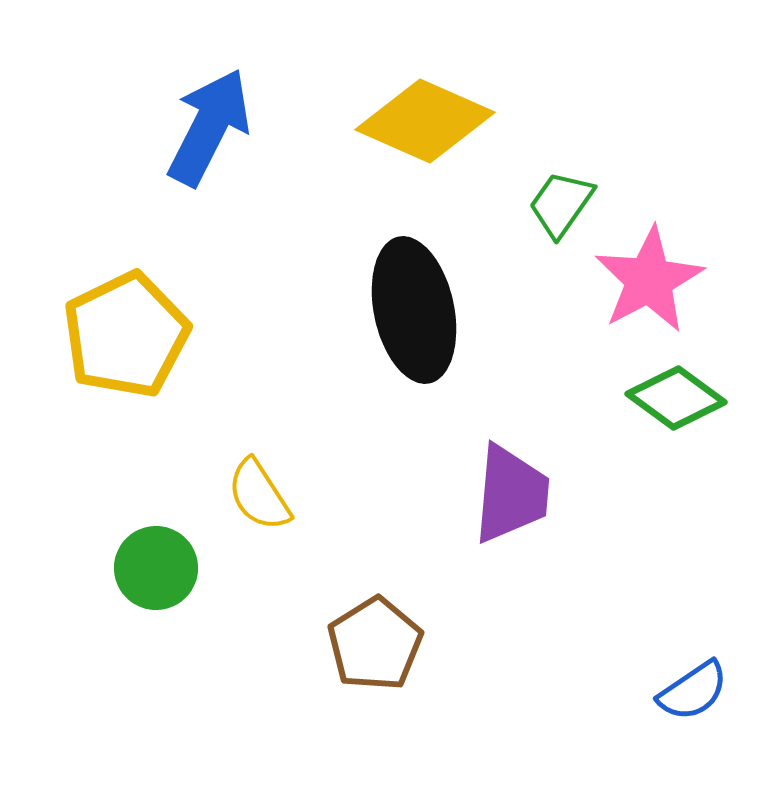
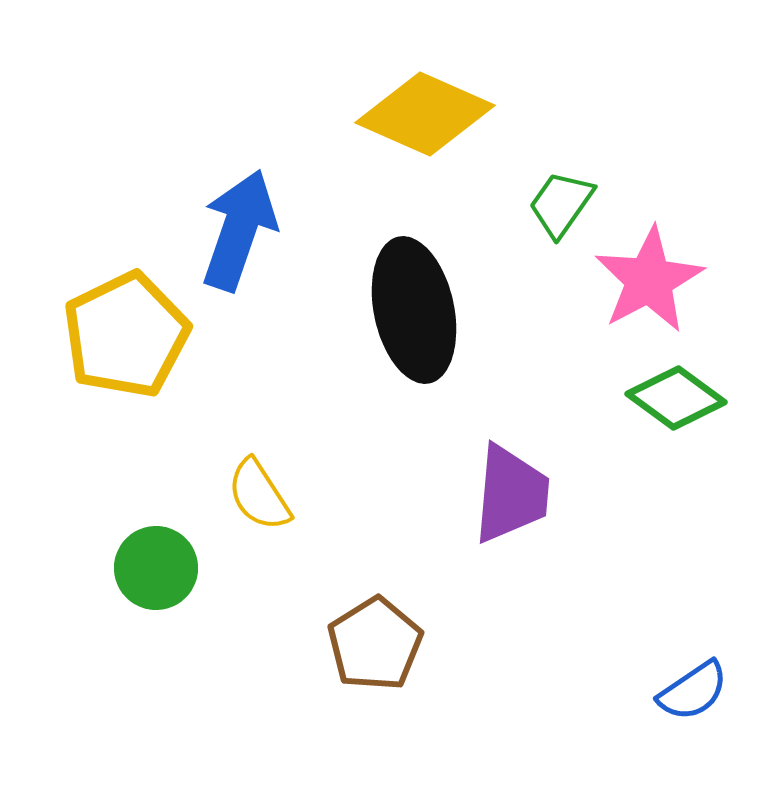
yellow diamond: moved 7 px up
blue arrow: moved 30 px right, 103 px down; rotated 8 degrees counterclockwise
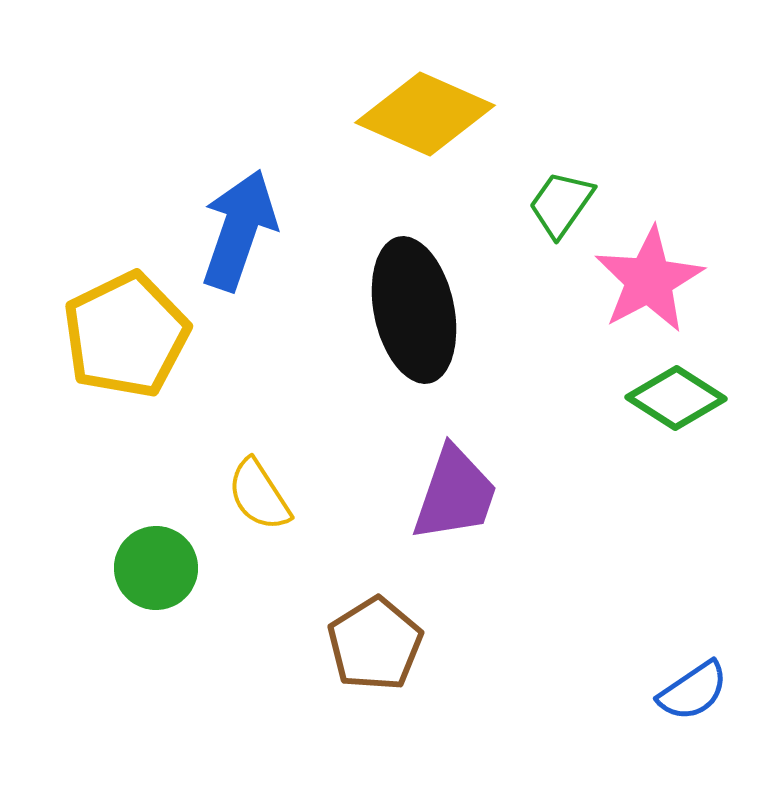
green diamond: rotated 4 degrees counterclockwise
purple trapezoid: moved 56 px left; rotated 14 degrees clockwise
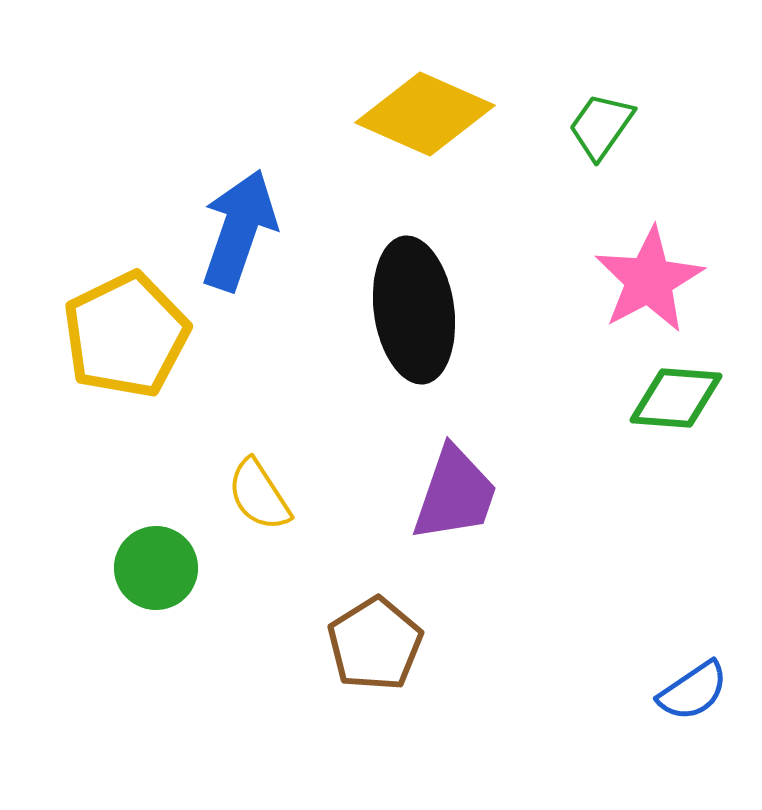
green trapezoid: moved 40 px right, 78 px up
black ellipse: rotated 4 degrees clockwise
green diamond: rotated 28 degrees counterclockwise
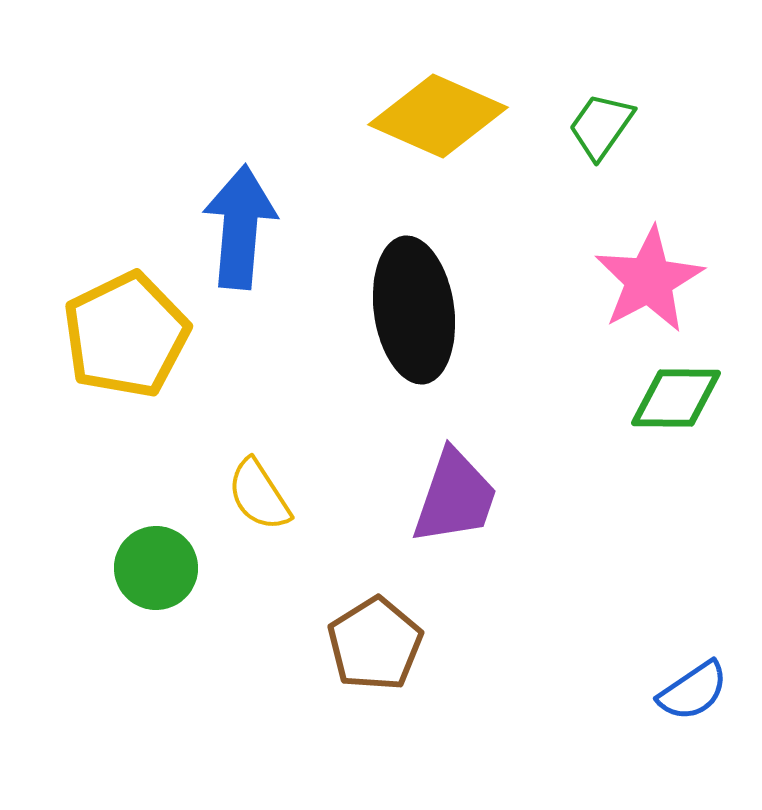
yellow diamond: moved 13 px right, 2 px down
blue arrow: moved 1 px right, 3 px up; rotated 14 degrees counterclockwise
green diamond: rotated 4 degrees counterclockwise
purple trapezoid: moved 3 px down
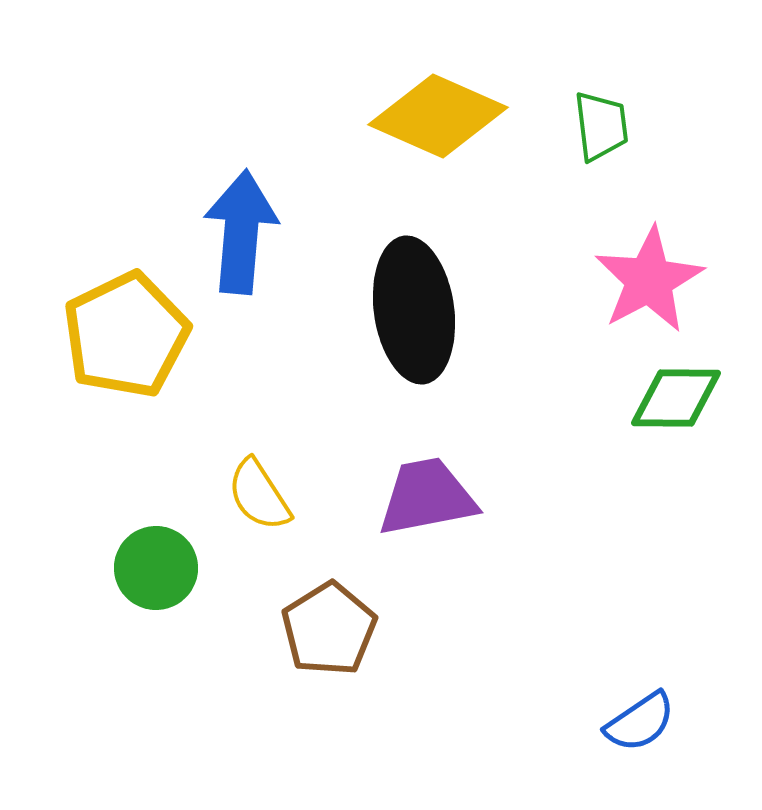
green trapezoid: rotated 138 degrees clockwise
blue arrow: moved 1 px right, 5 px down
purple trapezoid: moved 28 px left; rotated 120 degrees counterclockwise
brown pentagon: moved 46 px left, 15 px up
blue semicircle: moved 53 px left, 31 px down
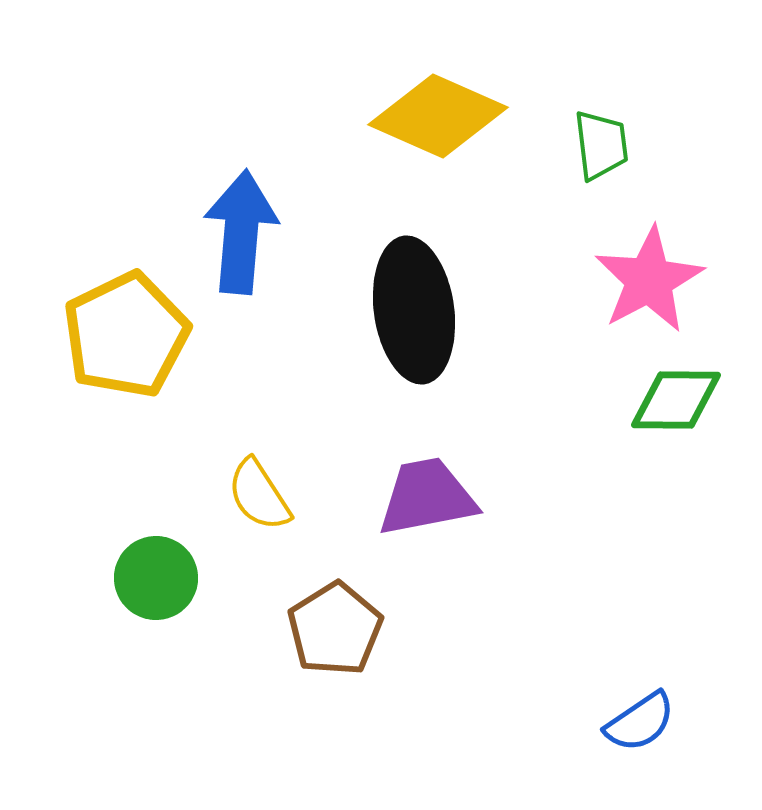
green trapezoid: moved 19 px down
green diamond: moved 2 px down
green circle: moved 10 px down
brown pentagon: moved 6 px right
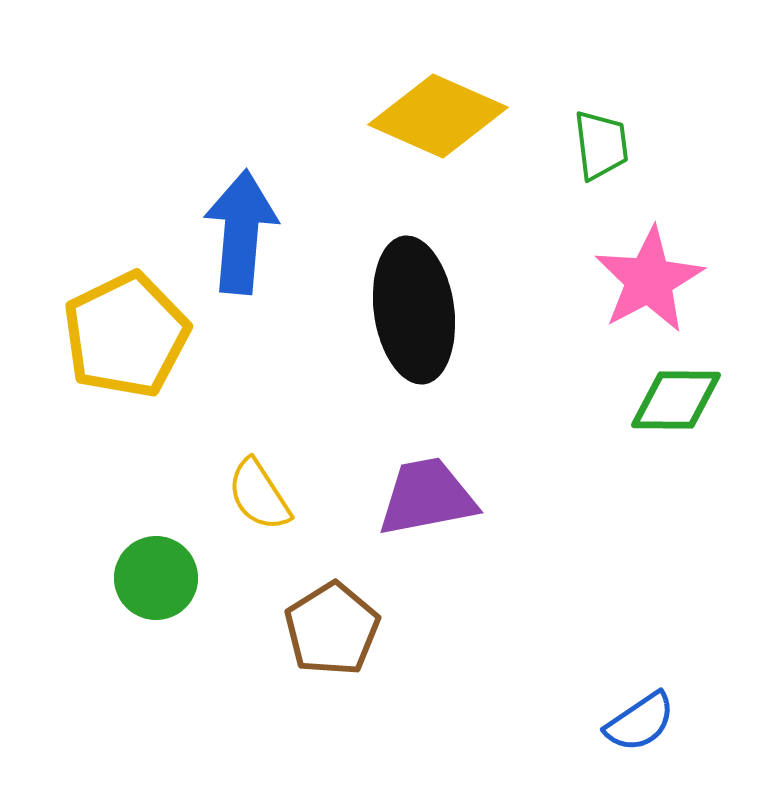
brown pentagon: moved 3 px left
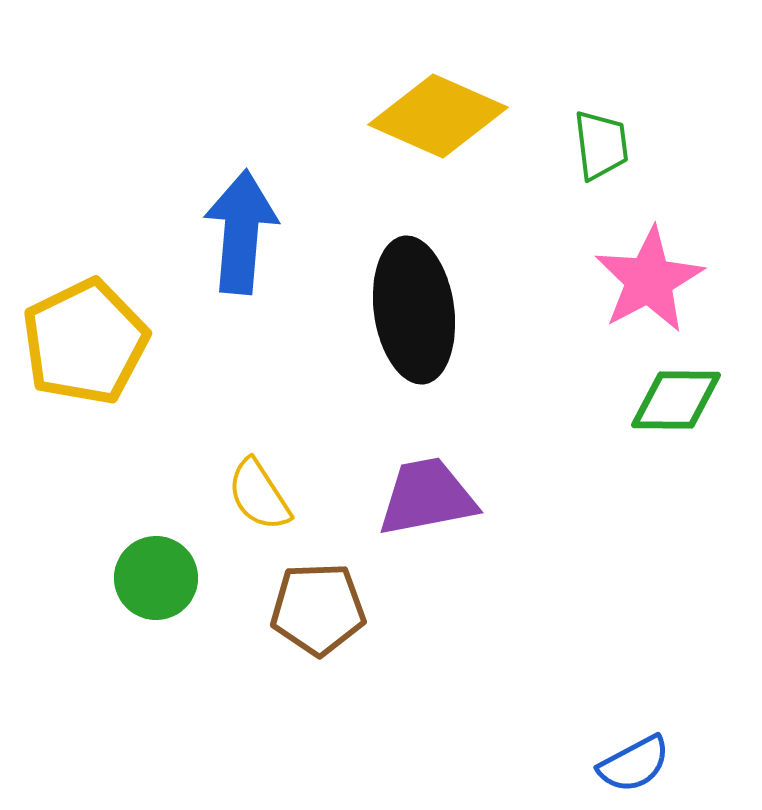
yellow pentagon: moved 41 px left, 7 px down
brown pentagon: moved 14 px left, 20 px up; rotated 30 degrees clockwise
blue semicircle: moved 6 px left, 42 px down; rotated 6 degrees clockwise
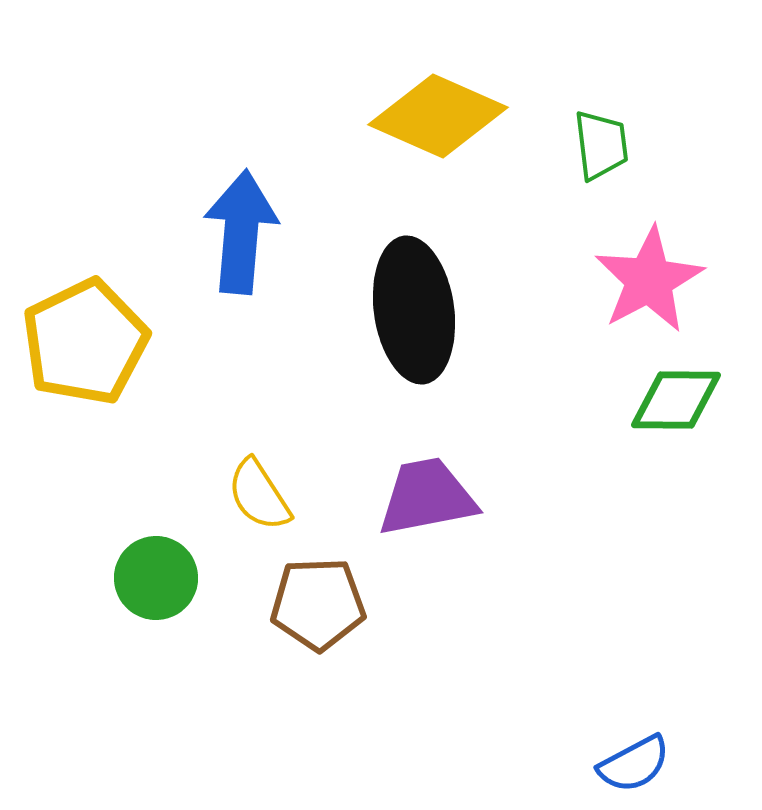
brown pentagon: moved 5 px up
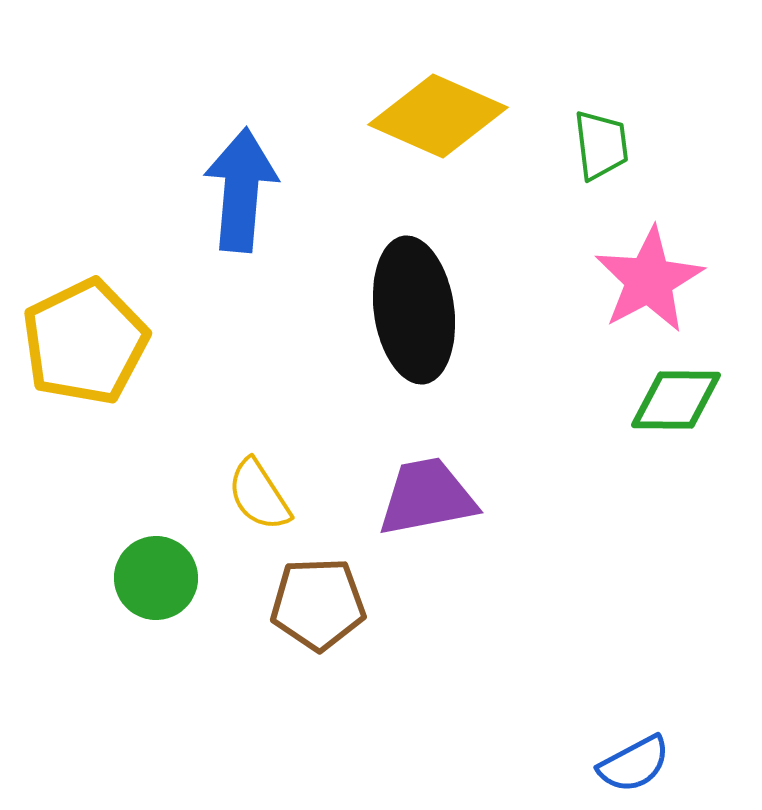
blue arrow: moved 42 px up
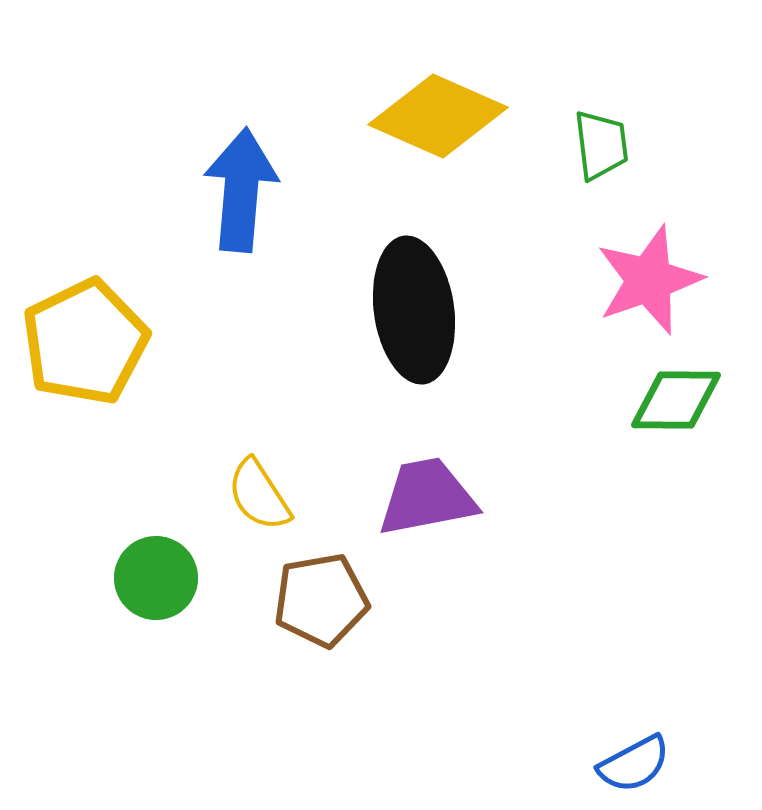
pink star: rotated 9 degrees clockwise
brown pentagon: moved 3 px right, 4 px up; rotated 8 degrees counterclockwise
